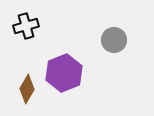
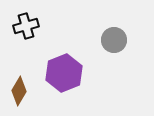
brown diamond: moved 8 px left, 2 px down
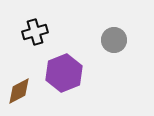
black cross: moved 9 px right, 6 px down
brown diamond: rotated 32 degrees clockwise
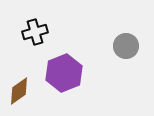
gray circle: moved 12 px right, 6 px down
brown diamond: rotated 8 degrees counterclockwise
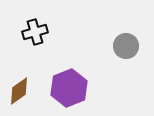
purple hexagon: moved 5 px right, 15 px down
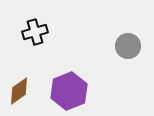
gray circle: moved 2 px right
purple hexagon: moved 3 px down
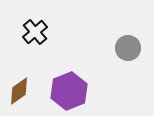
black cross: rotated 25 degrees counterclockwise
gray circle: moved 2 px down
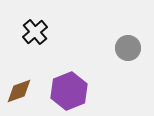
brown diamond: rotated 16 degrees clockwise
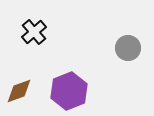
black cross: moved 1 px left
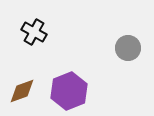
black cross: rotated 20 degrees counterclockwise
brown diamond: moved 3 px right
